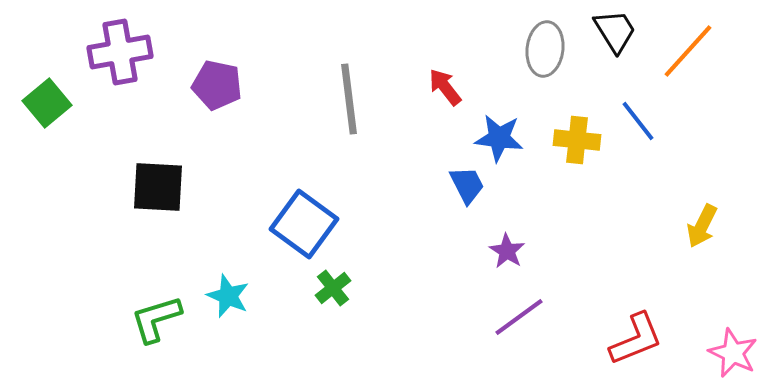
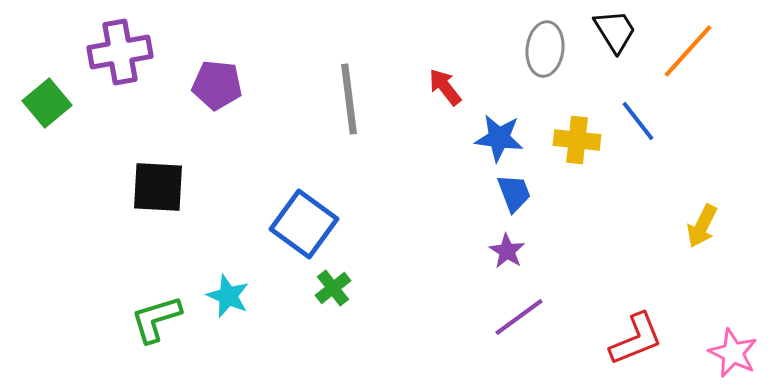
purple pentagon: rotated 6 degrees counterclockwise
blue trapezoid: moved 47 px right, 8 px down; rotated 6 degrees clockwise
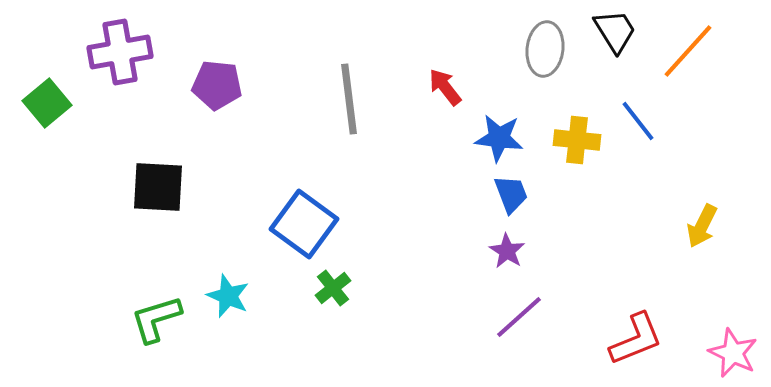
blue trapezoid: moved 3 px left, 1 px down
purple line: rotated 6 degrees counterclockwise
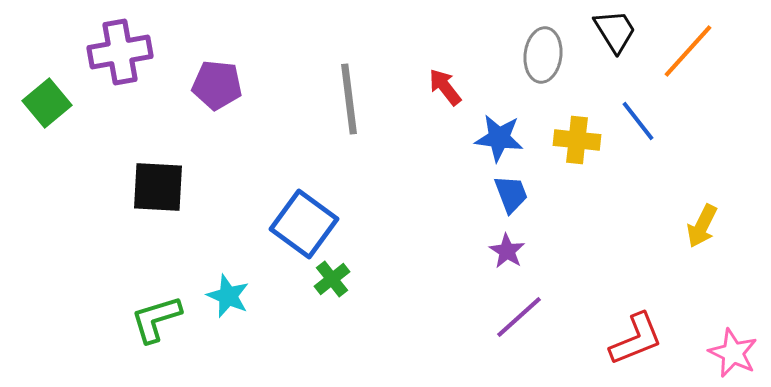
gray ellipse: moved 2 px left, 6 px down
green cross: moved 1 px left, 9 px up
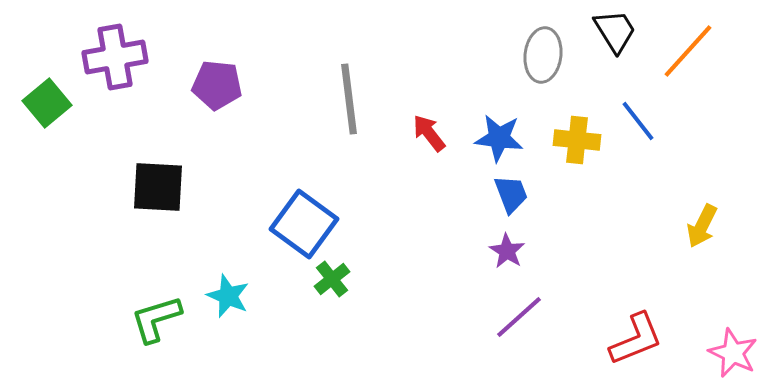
purple cross: moved 5 px left, 5 px down
red arrow: moved 16 px left, 46 px down
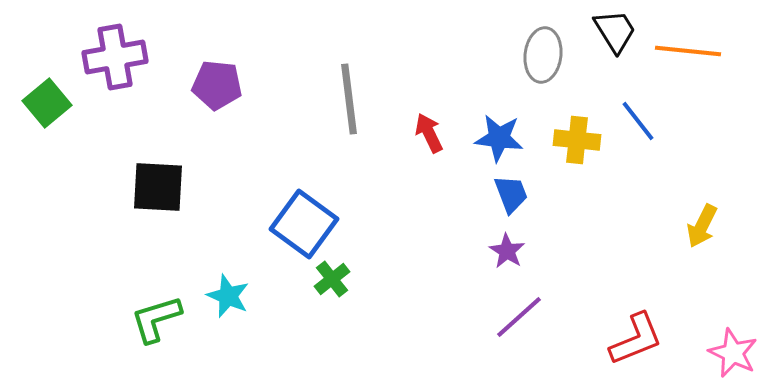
orange line: rotated 54 degrees clockwise
red arrow: rotated 12 degrees clockwise
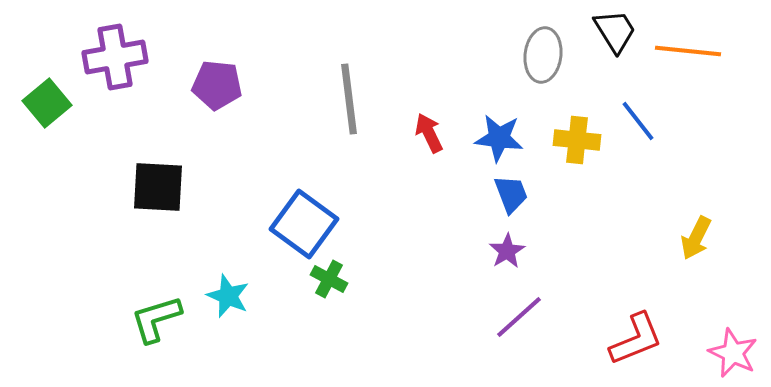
yellow arrow: moved 6 px left, 12 px down
purple star: rotated 9 degrees clockwise
green cross: moved 3 px left; rotated 24 degrees counterclockwise
